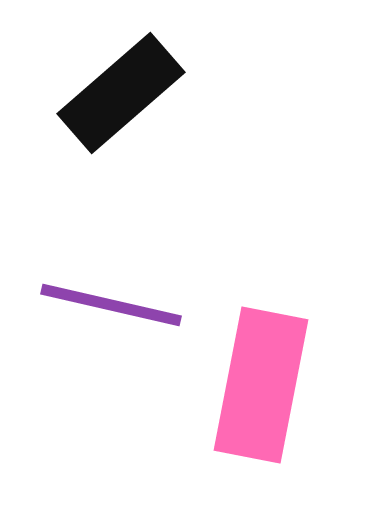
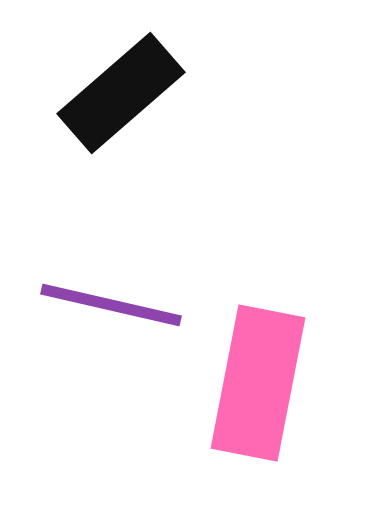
pink rectangle: moved 3 px left, 2 px up
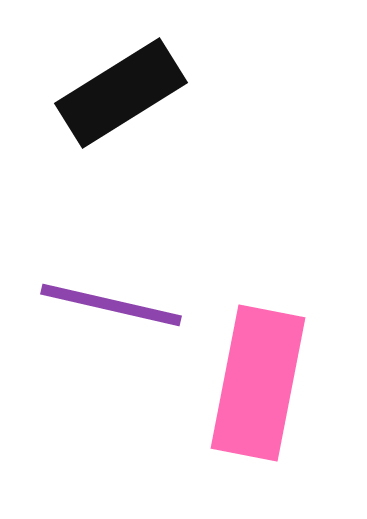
black rectangle: rotated 9 degrees clockwise
